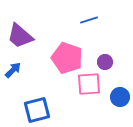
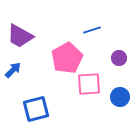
blue line: moved 3 px right, 10 px down
purple trapezoid: rotated 12 degrees counterclockwise
pink pentagon: rotated 24 degrees clockwise
purple circle: moved 14 px right, 4 px up
blue square: moved 1 px left, 1 px up
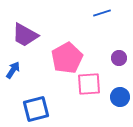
blue line: moved 10 px right, 17 px up
purple trapezoid: moved 5 px right, 1 px up
blue arrow: rotated 12 degrees counterclockwise
